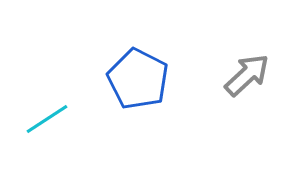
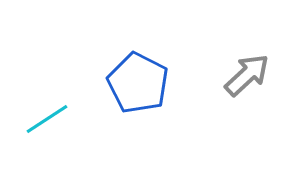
blue pentagon: moved 4 px down
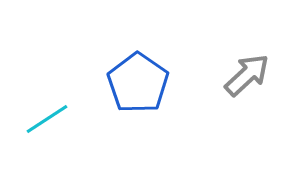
blue pentagon: rotated 8 degrees clockwise
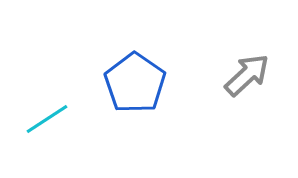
blue pentagon: moved 3 px left
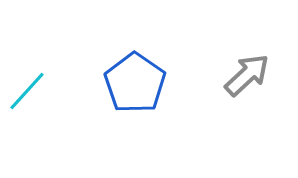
cyan line: moved 20 px left, 28 px up; rotated 15 degrees counterclockwise
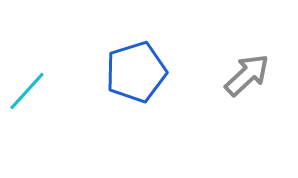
blue pentagon: moved 1 px right, 11 px up; rotated 20 degrees clockwise
